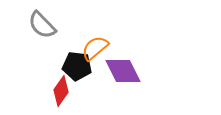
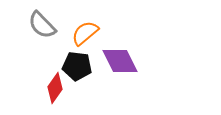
orange semicircle: moved 10 px left, 15 px up
purple diamond: moved 3 px left, 10 px up
red diamond: moved 6 px left, 3 px up
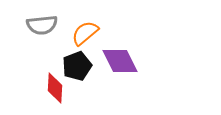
gray semicircle: rotated 52 degrees counterclockwise
black pentagon: rotated 28 degrees counterclockwise
red diamond: rotated 32 degrees counterclockwise
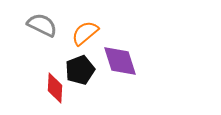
gray semicircle: rotated 148 degrees counterclockwise
purple diamond: rotated 9 degrees clockwise
black pentagon: moved 3 px right, 4 px down
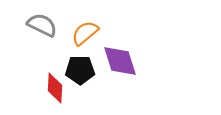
black pentagon: rotated 20 degrees clockwise
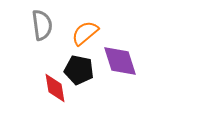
gray semicircle: rotated 56 degrees clockwise
black pentagon: moved 1 px left; rotated 12 degrees clockwise
red diamond: rotated 12 degrees counterclockwise
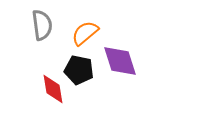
red diamond: moved 2 px left, 1 px down
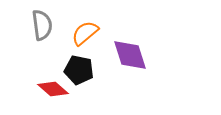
purple diamond: moved 10 px right, 6 px up
red diamond: rotated 40 degrees counterclockwise
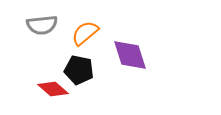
gray semicircle: rotated 92 degrees clockwise
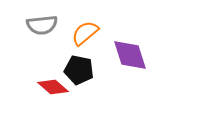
red diamond: moved 2 px up
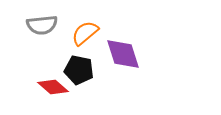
purple diamond: moved 7 px left, 1 px up
